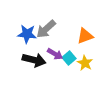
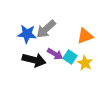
cyan square: moved 1 px right, 1 px up; rotated 16 degrees counterclockwise
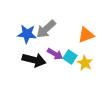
orange triangle: moved 1 px right, 1 px up
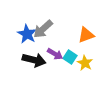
gray arrow: moved 3 px left
blue star: rotated 24 degrees clockwise
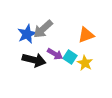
blue star: rotated 18 degrees clockwise
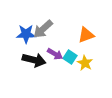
blue star: moved 1 px left; rotated 24 degrees clockwise
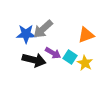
purple arrow: moved 2 px left, 1 px up
